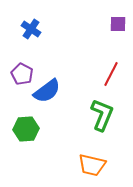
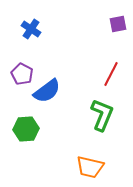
purple square: rotated 12 degrees counterclockwise
orange trapezoid: moved 2 px left, 2 px down
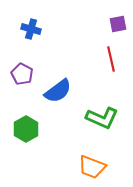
blue cross: rotated 18 degrees counterclockwise
red line: moved 15 px up; rotated 40 degrees counterclockwise
blue semicircle: moved 11 px right
green L-shape: moved 3 px down; rotated 92 degrees clockwise
green hexagon: rotated 25 degrees counterclockwise
orange trapezoid: moved 2 px right; rotated 8 degrees clockwise
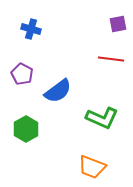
red line: rotated 70 degrees counterclockwise
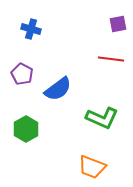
blue semicircle: moved 2 px up
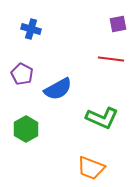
blue semicircle: rotated 8 degrees clockwise
orange trapezoid: moved 1 px left, 1 px down
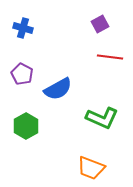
purple square: moved 18 px left; rotated 18 degrees counterclockwise
blue cross: moved 8 px left, 1 px up
red line: moved 1 px left, 2 px up
green hexagon: moved 3 px up
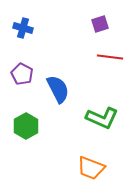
purple square: rotated 12 degrees clockwise
blue semicircle: rotated 88 degrees counterclockwise
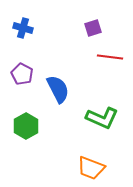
purple square: moved 7 px left, 4 px down
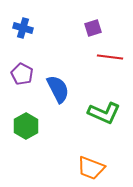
green L-shape: moved 2 px right, 5 px up
